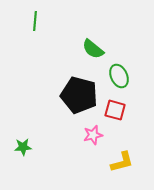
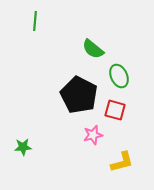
black pentagon: rotated 12 degrees clockwise
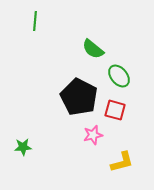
green ellipse: rotated 15 degrees counterclockwise
black pentagon: moved 2 px down
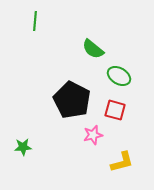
green ellipse: rotated 20 degrees counterclockwise
black pentagon: moved 7 px left, 3 px down
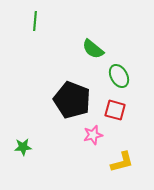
green ellipse: rotated 30 degrees clockwise
black pentagon: rotated 6 degrees counterclockwise
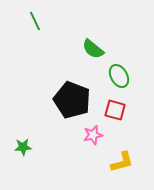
green line: rotated 30 degrees counterclockwise
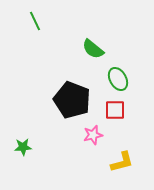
green ellipse: moved 1 px left, 3 px down
red square: rotated 15 degrees counterclockwise
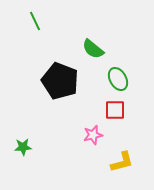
black pentagon: moved 12 px left, 19 px up
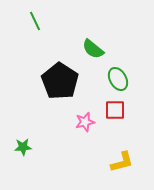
black pentagon: rotated 12 degrees clockwise
pink star: moved 8 px left, 13 px up
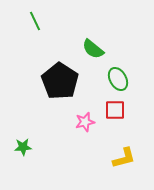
yellow L-shape: moved 2 px right, 4 px up
